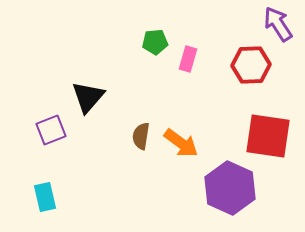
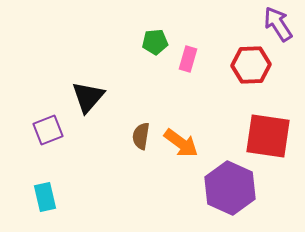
purple square: moved 3 px left
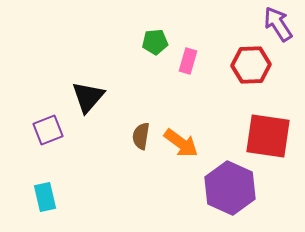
pink rectangle: moved 2 px down
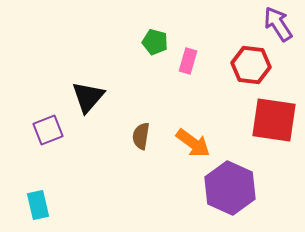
green pentagon: rotated 20 degrees clockwise
red hexagon: rotated 9 degrees clockwise
red square: moved 6 px right, 16 px up
orange arrow: moved 12 px right
cyan rectangle: moved 7 px left, 8 px down
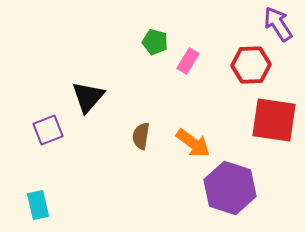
pink rectangle: rotated 15 degrees clockwise
red hexagon: rotated 9 degrees counterclockwise
purple hexagon: rotated 6 degrees counterclockwise
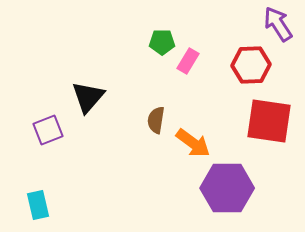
green pentagon: moved 7 px right; rotated 15 degrees counterclockwise
red square: moved 5 px left, 1 px down
brown semicircle: moved 15 px right, 16 px up
purple hexagon: moved 3 px left; rotated 18 degrees counterclockwise
